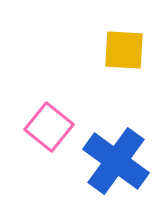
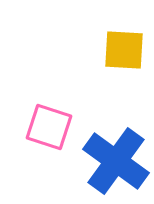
pink square: rotated 21 degrees counterclockwise
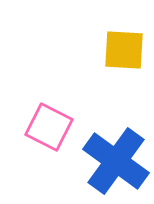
pink square: rotated 9 degrees clockwise
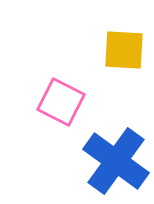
pink square: moved 12 px right, 25 px up
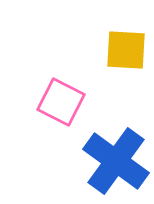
yellow square: moved 2 px right
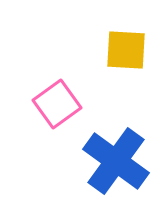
pink square: moved 4 px left, 2 px down; rotated 27 degrees clockwise
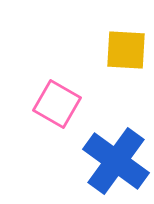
pink square: rotated 24 degrees counterclockwise
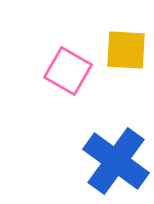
pink square: moved 11 px right, 33 px up
